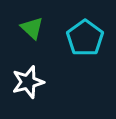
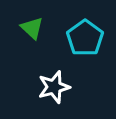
white star: moved 26 px right, 5 px down
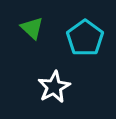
white star: rotated 12 degrees counterclockwise
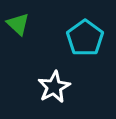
green triangle: moved 14 px left, 4 px up
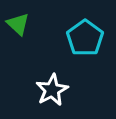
white star: moved 2 px left, 3 px down
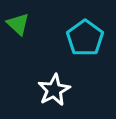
white star: moved 2 px right
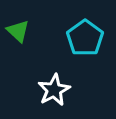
green triangle: moved 7 px down
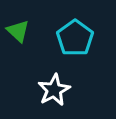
cyan pentagon: moved 10 px left
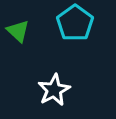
cyan pentagon: moved 15 px up
